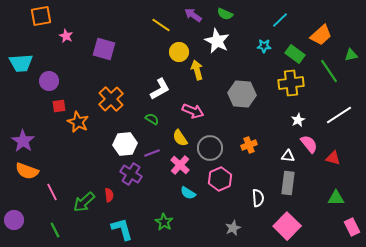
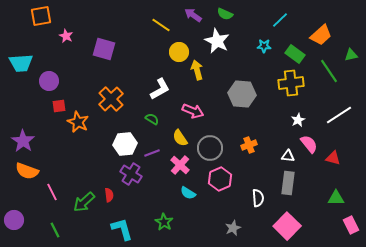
pink rectangle at (352, 227): moved 1 px left, 2 px up
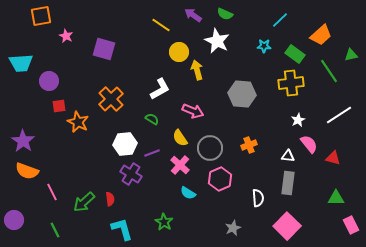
red semicircle at (109, 195): moved 1 px right, 4 px down
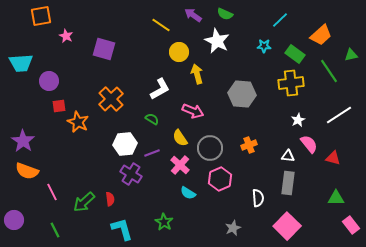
yellow arrow at (197, 70): moved 4 px down
pink rectangle at (351, 225): rotated 12 degrees counterclockwise
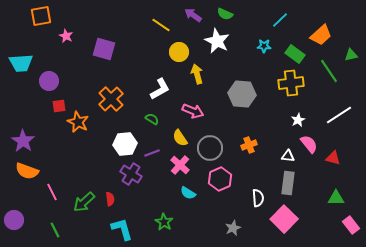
pink square at (287, 226): moved 3 px left, 7 px up
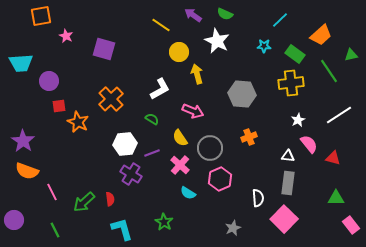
orange cross at (249, 145): moved 8 px up
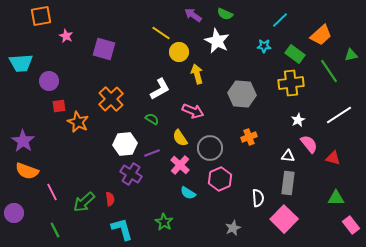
yellow line at (161, 25): moved 8 px down
purple circle at (14, 220): moved 7 px up
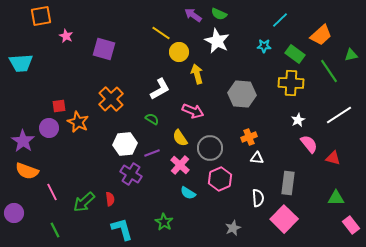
green semicircle at (225, 14): moved 6 px left
purple circle at (49, 81): moved 47 px down
yellow cross at (291, 83): rotated 10 degrees clockwise
white triangle at (288, 156): moved 31 px left, 2 px down
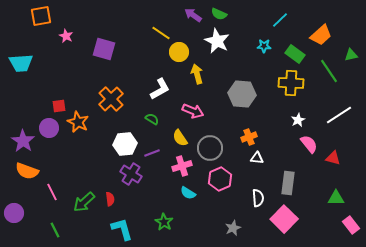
pink cross at (180, 165): moved 2 px right, 1 px down; rotated 30 degrees clockwise
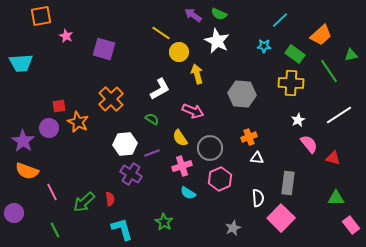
pink square at (284, 219): moved 3 px left, 1 px up
